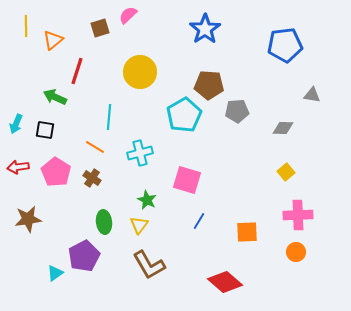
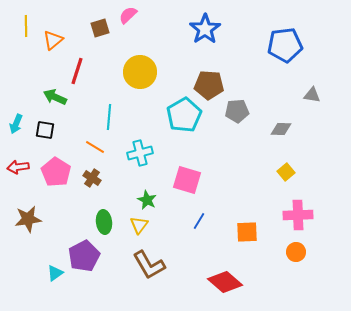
gray diamond: moved 2 px left, 1 px down
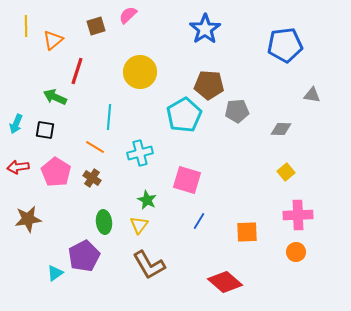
brown square: moved 4 px left, 2 px up
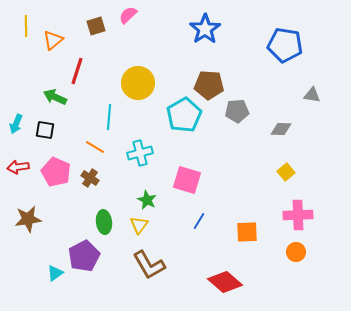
blue pentagon: rotated 16 degrees clockwise
yellow circle: moved 2 px left, 11 px down
pink pentagon: rotated 8 degrees counterclockwise
brown cross: moved 2 px left
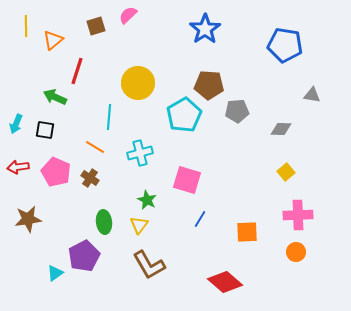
blue line: moved 1 px right, 2 px up
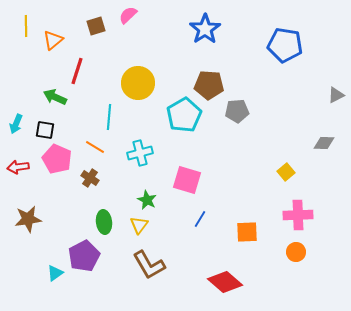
gray triangle: moved 24 px right; rotated 36 degrees counterclockwise
gray diamond: moved 43 px right, 14 px down
pink pentagon: moved 1 px right, 13 px up
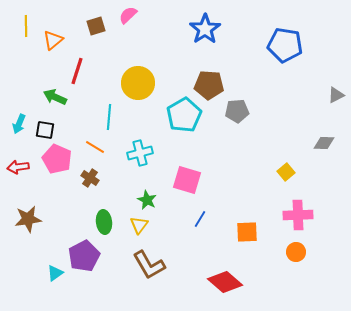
cyan arrow: moved 3 px right
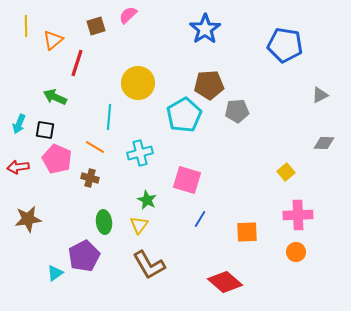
red line: moved 8 px up
brown pentagon: rotated 8 degrees counterclockwise
gray triangle: moved 16 px left
brown cross: rotated 18 degrees counterclockwise
